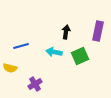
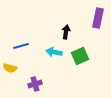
purple rectangle: moved 13 px up
purple cross: rotated 16 degrees clockwise
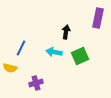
blue line: moved 2 px down; rotated 49 degrees counterclockwise
purple cross: moved 1 px right, 1 px up
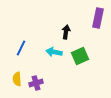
yellow semicircle: moved 7 px right, 11 px down; rotated 72 degrees clockwise
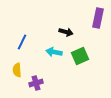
black arrow: rotated 96 degrees clockwise
blue line: moved 1 px right, 6 px up
yellow semicircle: moved 9 px up
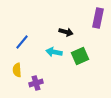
blue line: rotated 14 degrees clockwise
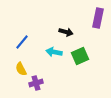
yellow semicircle: moved 4 px right, 1 px up; rotated 24 degrees counterclockwise
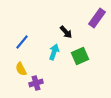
purple rectangle: moved 1 px left; rotated 24 degrees clockwise
black arrow: rotated 32 degrees clockwise
cyan arrow: rotated 98 degrees clockwise
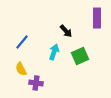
purple rectangle: rotated 36 degrees counterclockwise
black arrow: moved 1 px up
purple cross: rotated 24 degrees clockwise
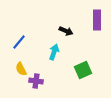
purple rectangle: moved 2 px down
black arrow: rotated 24 degrees counterclockwise
blue line: moved 3 px left
green square: moved 3 px right, 14 px down
purple cross: moved 2 px up
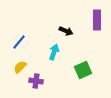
yellow semicircle: moved 1 px left, 2 px up; rotated 72 degrees clockwise
